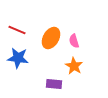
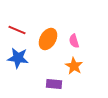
orange ellipse: moved 3 px left, 1 px down
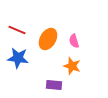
orange star: moved 2 px left; rotated 12 degrees counterclockwise
purple rectangle: moved 1 px down
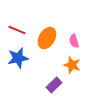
orange ellipse: moved 1 px left, 1 px up
blue star: rotated 20 degrees counterclockwise
orange star: moved 1 px up
purple rectangle: rotated 49 degrees counterclockwise
